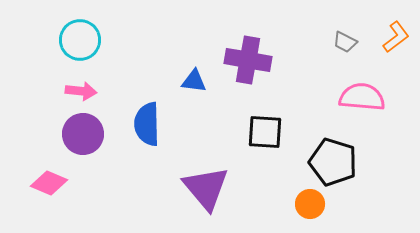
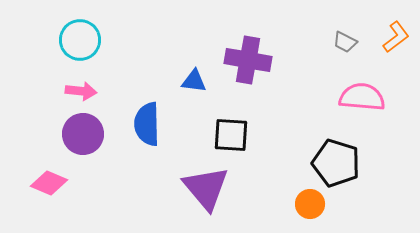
black square: moved 34 px left, 3 px down
black pentagon: moved 3 px right, 1 px down
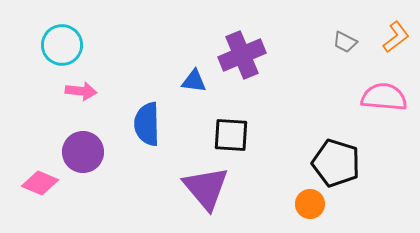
cyan circle: moved 18 px left, 5 px down
purple cross: moved 6 px left, 5 px up; rotated 33 degrees counterclockwise
pink semicircle: moved 22 px right
purple circle: moved 18 px down
pink diamond: moved 9 px left
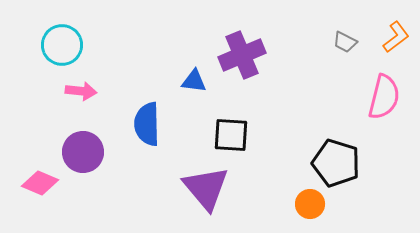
pink semicircle: rotated 99 degrees clockwise
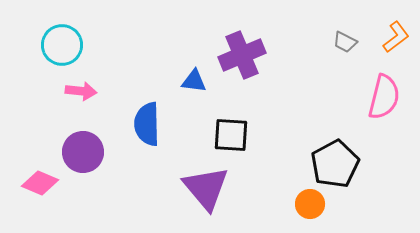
black pentagon: moved 1 px left, 1 px down; rotated 27 degrees clockwise
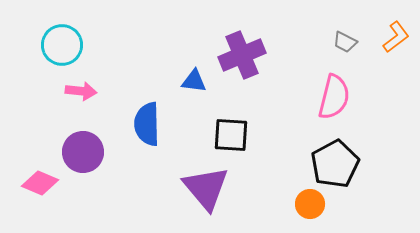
pink semicircle: moved 50 px left
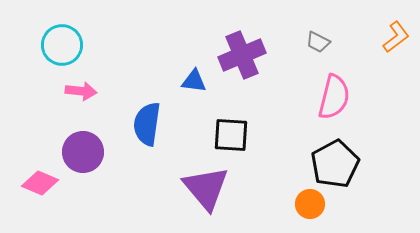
gray trapezoid: moved 27 px left
blue semicircle: rotated 9 degrees clockwise
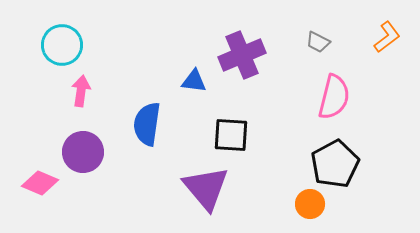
orange L-shape: moved 9 px left
pink arrow: rotated 88 degrees counterclockwise
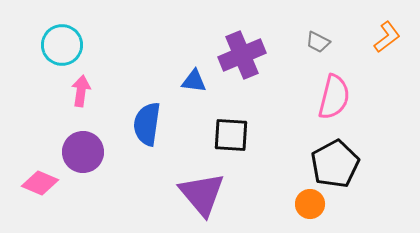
purple triangle: moved 4 px left, 6 px down
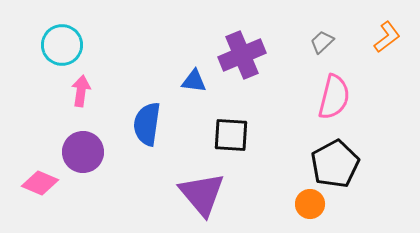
gray trapezoid: moved 4 px right; rotated 110 degrees clockwise
